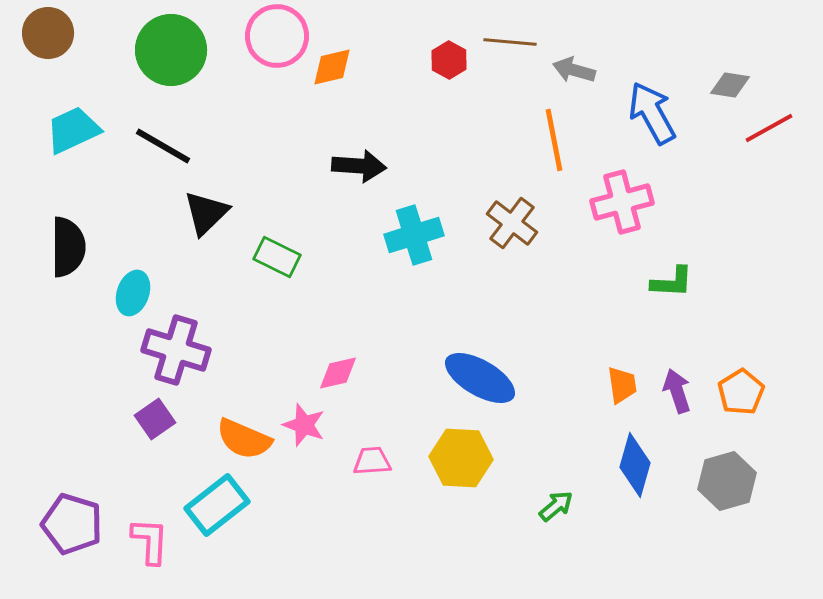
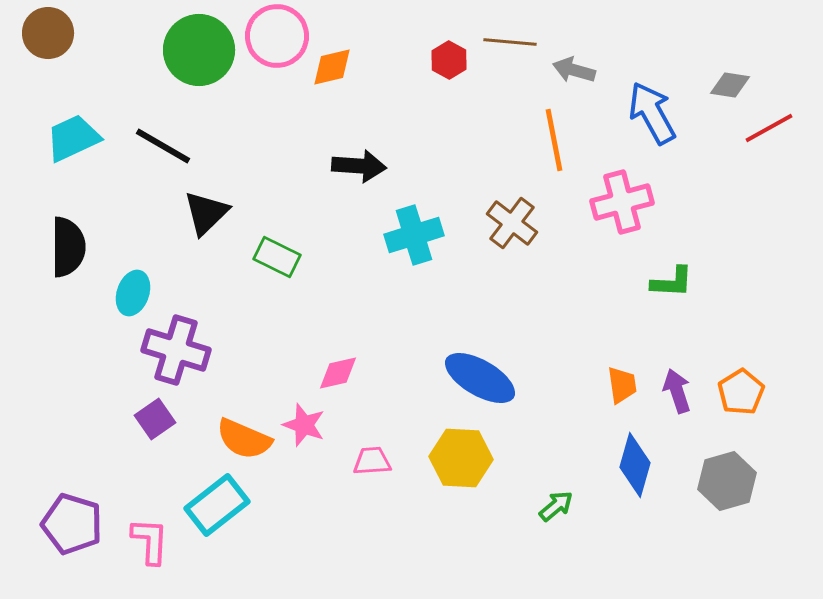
green circle: moved 28 px right
cyan trapezoid: moved 8 px down
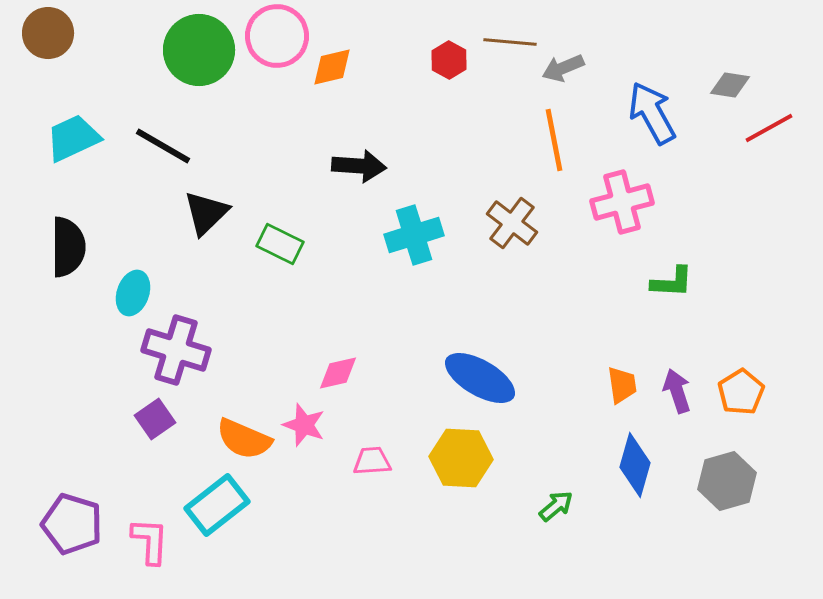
gray arrow: moved 11 px left, 2 px up; rotated 39 degrees counterclockwise
green rectangle: moved 3 px right, 13 px up
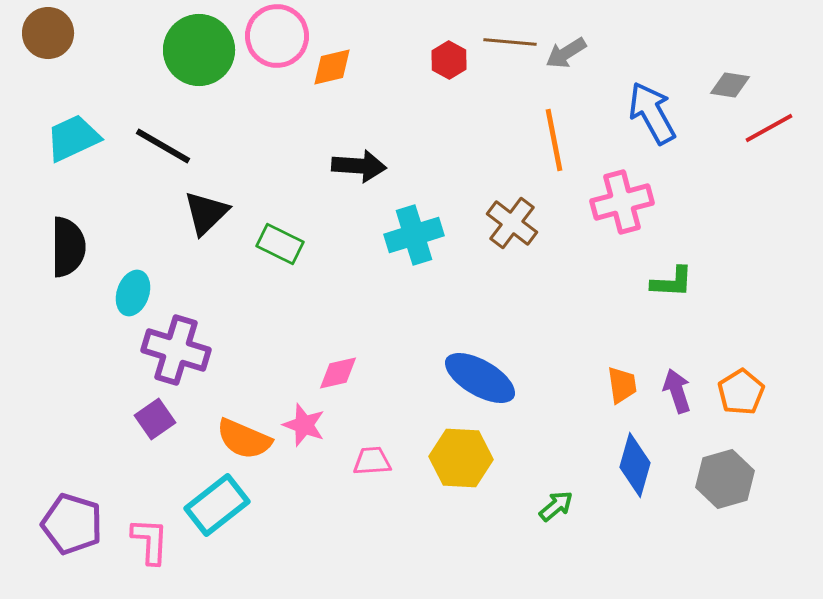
gray arrow: moved 3 px right, 15 px up; rotated 9 degrees counterclockwise
gray hexagon: moved 2 px left, 2 px up
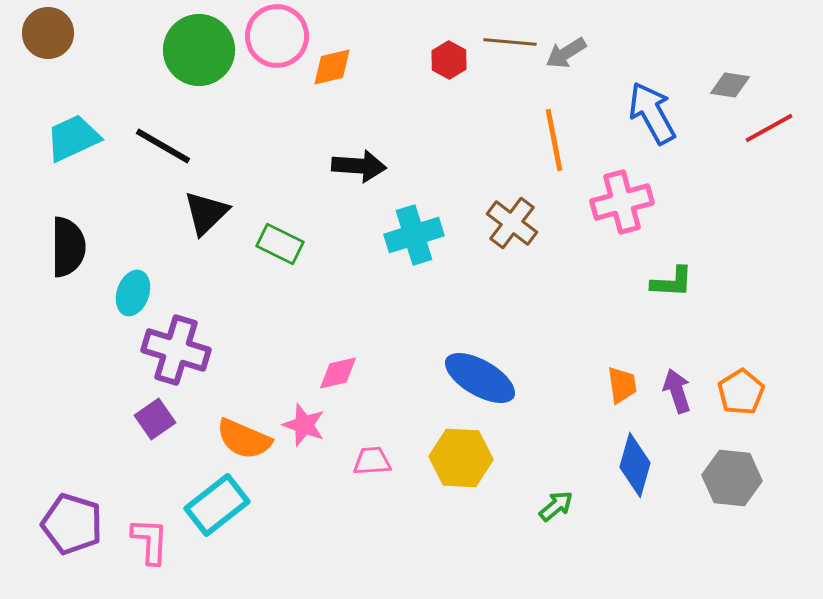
gray hexagon: moved 7 px right, 1 px up; rotated 22 degrees clockwise
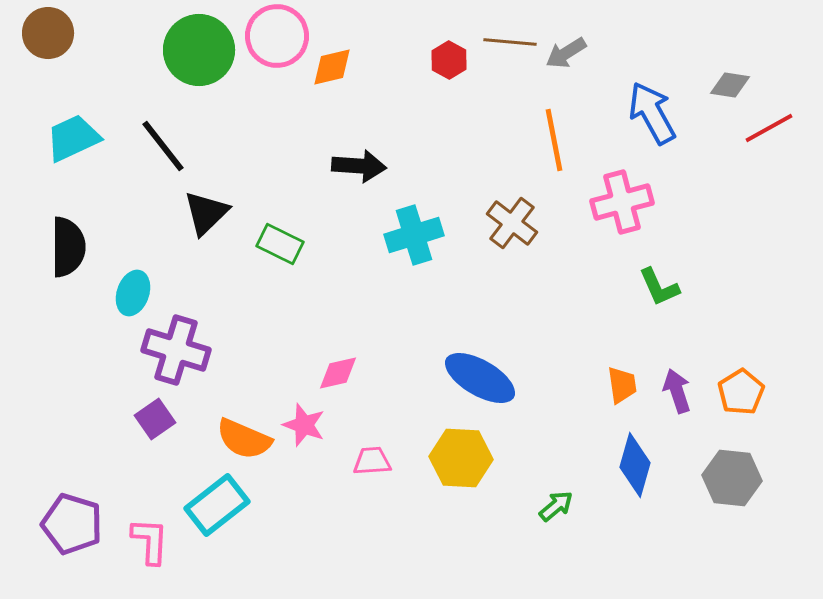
black line: rotated 22 degrees clockwise
green L-shape: moved 13 px left, 5 px down; rotated 63 degrees clockwise
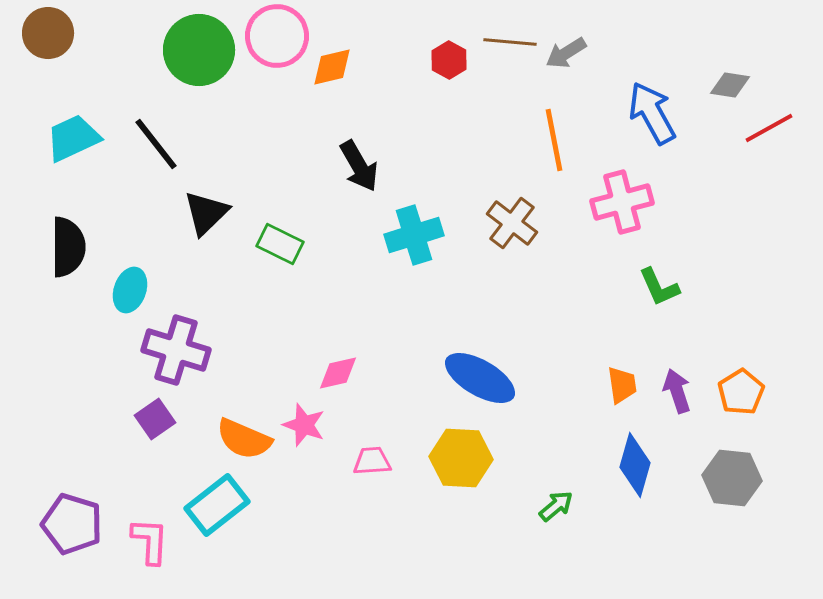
black line: moved 7 px left, 2 px up
black arrow: rotated 56 degrees clockwise
cyan ellipse: moved 3 px left, 3 px up
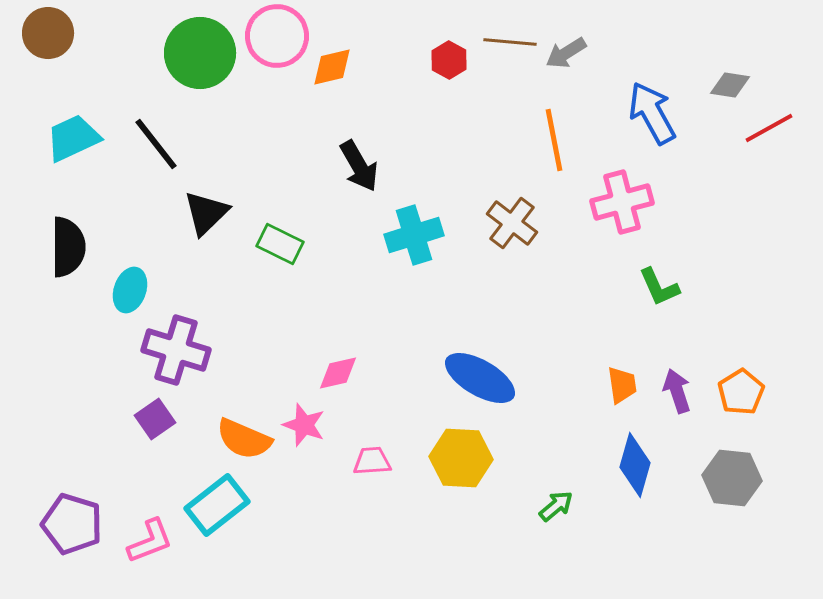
green circle: moved 1 px right, 3 px down
pink L-shape: rotated 66 degrees clockwise
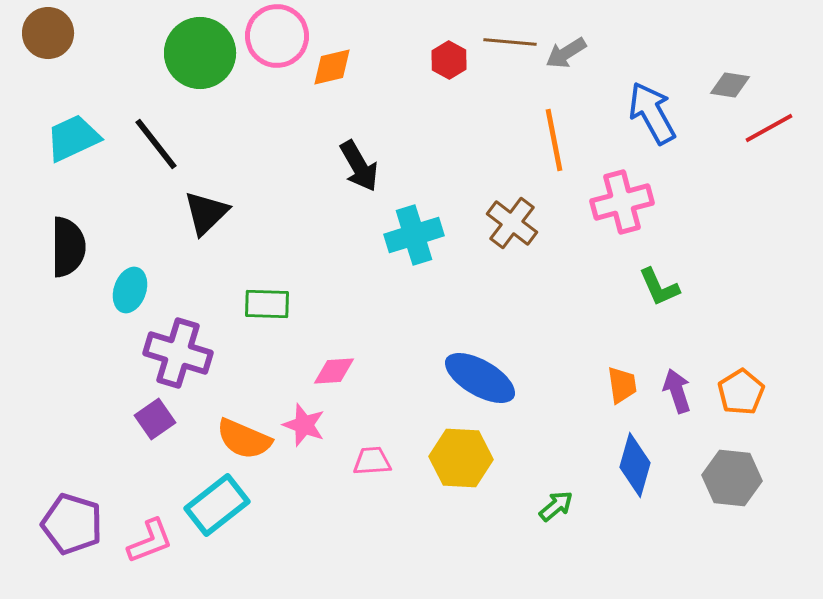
green rectangle: moved 13 px left, 60 px down; rotated 24 degrees counterclockwise
purple cross: moved 2 px right, 3 px down
pink diamond: moved 4 px left, 2 px up; rotated 9 degrees clockwise
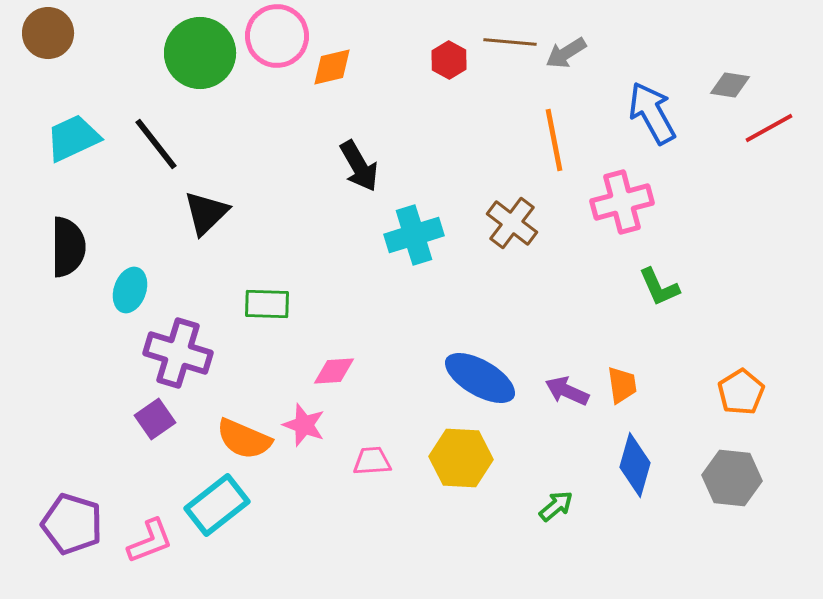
purple arrow: moved 110 px left; rotated 48 degrees counterclockwise
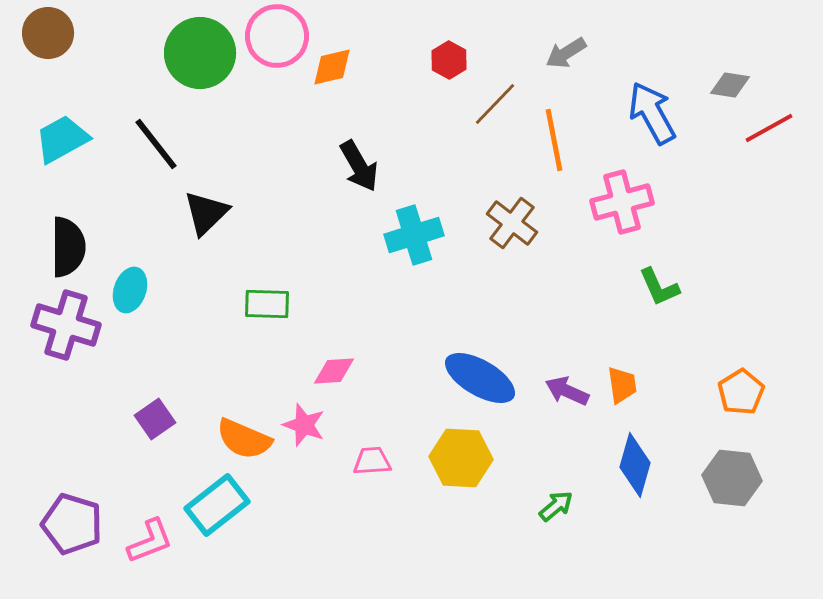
brown line: moved 15 px left, 62 px down; rotated 51 degrees counterclockwise
cyan trapezoid: moved 11 px left, 1 px down; rotated 4 degrees counterclockwise
purple cross: moved 112 px left, 28 px up
